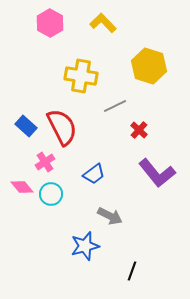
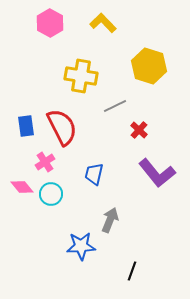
blue rectangle: rotated 40 degrees clockwise
blue trapezoid: rotated 140 degrees clockwise
gray arrow: moved 4 px down; rotated 95 degrees counterclockwise
blue star: moved 4 px left; rotated 12 degrees clockwise
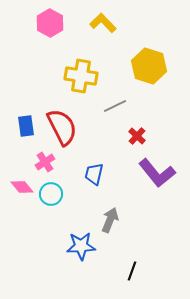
red cross: moved 2 px left, 6 px down
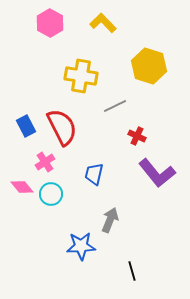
blue rectangle: rotated 20 degrees counterclockwise
red cross: rotated 18 degrees counterclockwise
black line: rotated 36 degrees counterclockwise
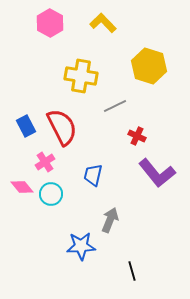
blue trapezoid: moved 1 px left, 1 px down
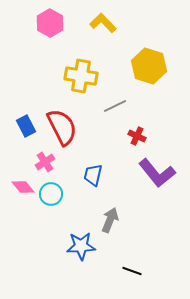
pink diamond: moved 1 px right
black line: rotated 54 degrees counterclockwise
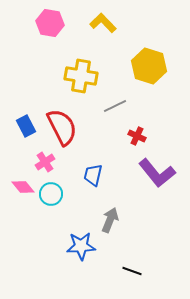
pink hexagon: rotated 20 degrees counterclockwise
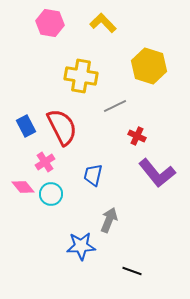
gray arrow: moved 1 px left
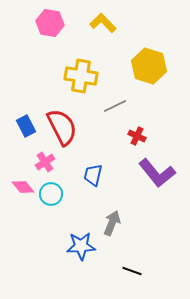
gray arrow: moved 3 px right, 3 px down
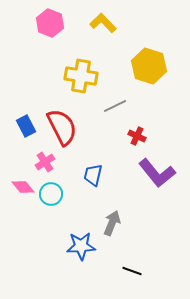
pink hexagon: rotated 12 degrees clockwise
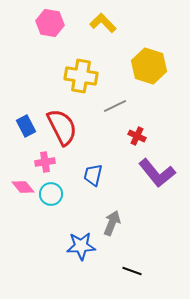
pink hexagon: rotated 12 degrees counterclockwise
pink cross: rotated 24 degrees clockwise
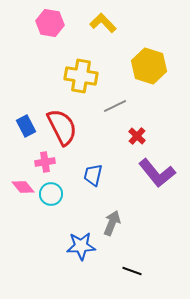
red cross: rotated 18 degrees clockwise
